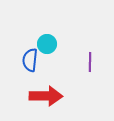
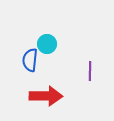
purple line: moved 9 px down
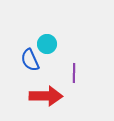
blue semicircle: rotated 30 degrees counterclockwise
purple line: moved 16 px left, 2 px down
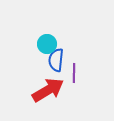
blue semicircle: moved 26 px right; rotated 30 degrees clockwise
red arrow: moved 2 px right, 6 px up; rotated 32 degrees counterclockwise
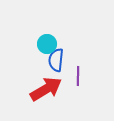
purple line: moved 4 px right, 3 px down
red arrow: moved 2 px left, 1 px up
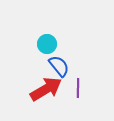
blue semicircle: moved 3 px right, 6 px down; rotated 135 degrees clockwise
purple line: moved 12 px down
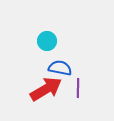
cyan circle: moved 3 px up
blue semicircle: moved 1 px right, 2 px down; rotated 40 degrees counterclockwise
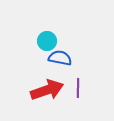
blue semicircle: moved 10 px up
red arrow: moved 1 px right, 1 px down; rotated 12 degrees clockwise
